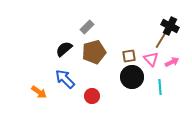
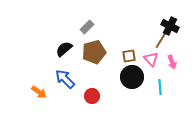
pink arrow: rotated 96 degrees clockwise
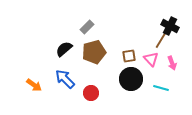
pink arrow: moved 1 px down
black circle: moved 1 px left, 2 px down
cyan line: moved 1 px right, 1 px down; rotated 70 degrees counterclockwise
orange arrow: moved 5 px left, 7 px up
red circle: moved 1 px left, 3 px up
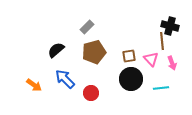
black cross: rotated 12 degrees counterclockwise
brown line: moved 1 px right, 1 px down; rotated 36 degrees counterclockwise
black semicircle: moved 8 px left, 1 px down
cyan line: rotated 21 degrees counterclockwise
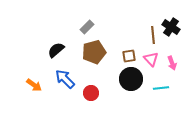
black cross: moved 1 px right, 1 px down; rotated 18 degrees clockwise
brown line: moved 9 px left, 6 px up
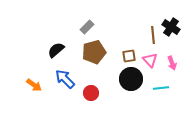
pink triangle: moved 1 px left, 1 px down
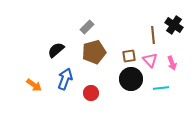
black cross: moved 3 px right, 2 px up
blue arrow: rotated 65 degrees clockwise
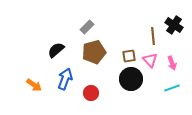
brown line: moved 1 px down
cyan line: moved 11 px right; rotated 14 degrees counterclockwise
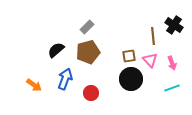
brown pentagon: moved 6 px left
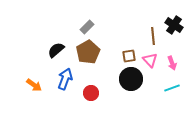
brown pentagon: rotated 15 degrees counterclockwise
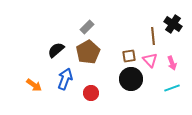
black cross: moved 1 px left, 1 px up
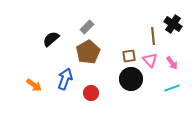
black semicircle: moved 5 px left, 11 px up
pink arrow: rotated 16 degrees counterclockwise
